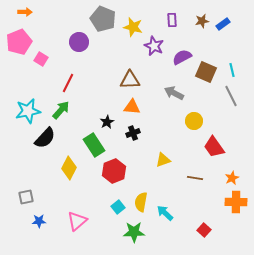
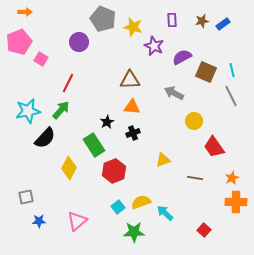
yellow semicircle: rotated 60 degrees clockwise
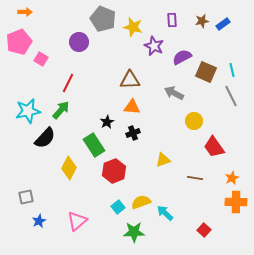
blue star: rotated 24 degrees counterclockwise
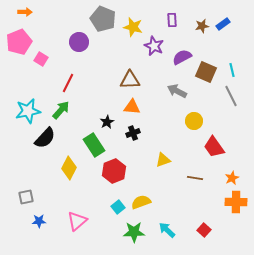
brown star: moved 5 px down
gray arrow: moved 3 px right, 2 px up
cyan arrow: moved 2 px right, 17 px down
blue star: rotated 24 degrees clockwise
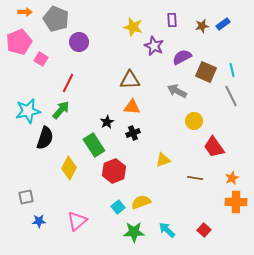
gray pentagon: moved 47 px left
black semicircle: rotated 25 degrees counterclockwise
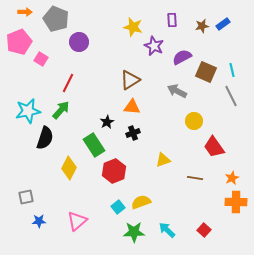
brown triangle: rotated 30 degrees counterclockwise
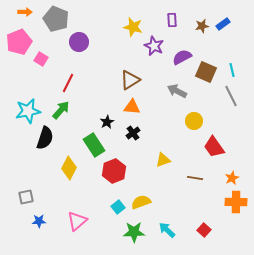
black cross: rotated 16 degrees counterclockwise
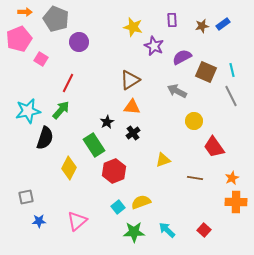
pink pentagon: moved 3 px up
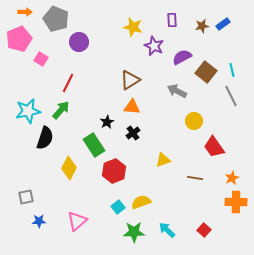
brown square: rotated 15 degrees clockwise
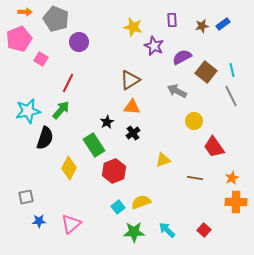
pink triangle: moved 6 px left, 3 px down
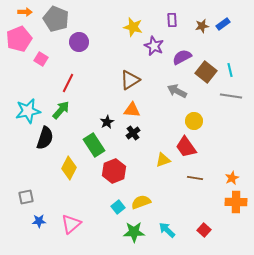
cyan line: moved 2 px left
gray line: rotated 55 degrees counterclockwise
orange triangle: moved 3 px down
red trapezoid: moved 28 px left
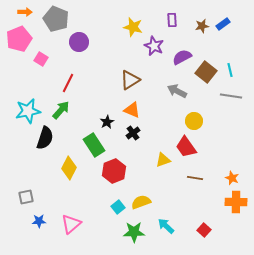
orange triangle: rotated 18 degrees clockwise
orange star: rotated 24 degrees counterclockwise
cyan arrow: moved 1 px left, 4 px up
